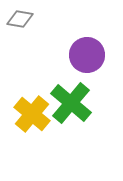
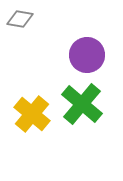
green cross: moved 11 px right, 1 px down
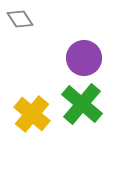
gray diamond: rotated 48 degrees clockwise
purple circle: moved 3 px left, 3 px down
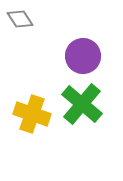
purple circle: moved 1 px left, 2 px up
yellow cross: rotated 21 degrees counterclockwise
